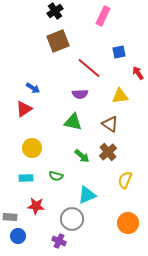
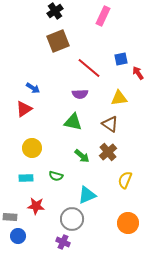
blue square: moved 2 px right, 7 px down
yellow triangle: moved 1 px left, 2 px down
purple cross: moved 4 px right, 1 px down
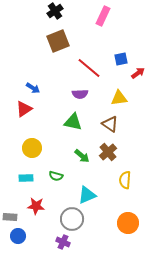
red arrow: rotated 88 degrees clockwise
yellow semicircle: rotated 18 degrees counterclockwise
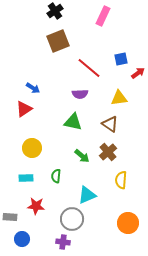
green semicircle: rotated 80 degrees clockwise
yellow semicircle: moved 4 px left
blue circle: moved 4 px right, 3 px down
purple cross: rotated 16 degrees counterclockwise
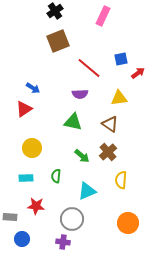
cyan triangle: moved 4 px up
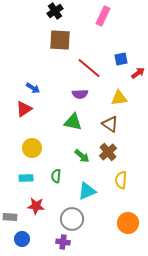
brown square: moved 2 px right, 1 px up; rotated 25 degrees clockwise
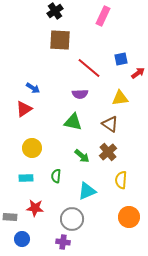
yellow triangle: moved 1 px right
red star: moved 1 px left, 2 px down
orange circle: moved 1 px right, 6 px up
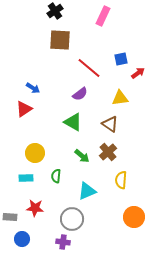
purple semicircle: rotated 35 degrees counterclockwise
green triangle: rotated 18 degrees clockwise
yellow circle: moved 3 px right, 5 px down
orange circle: moved 5 px right
